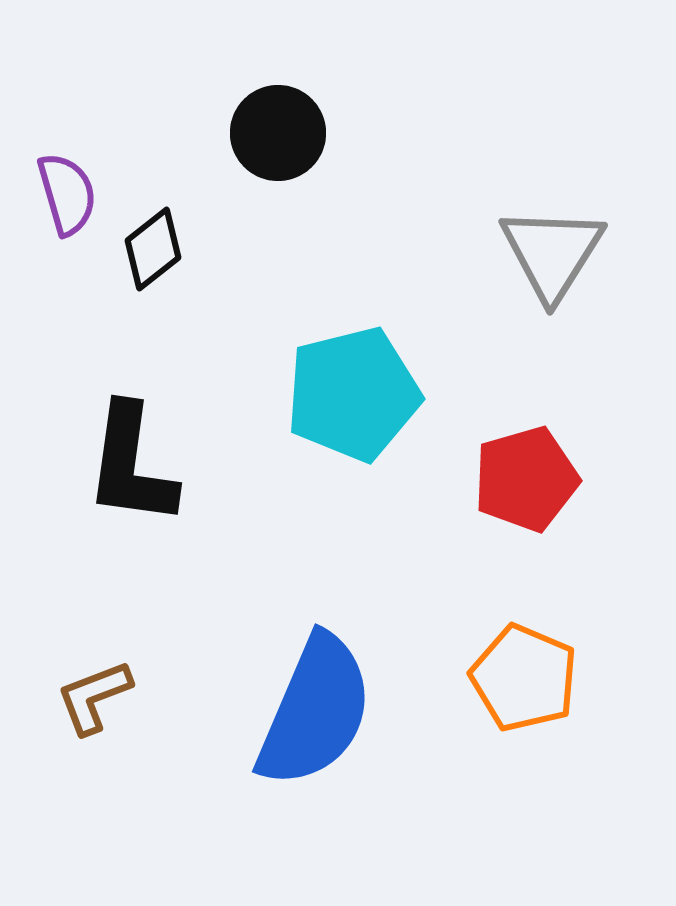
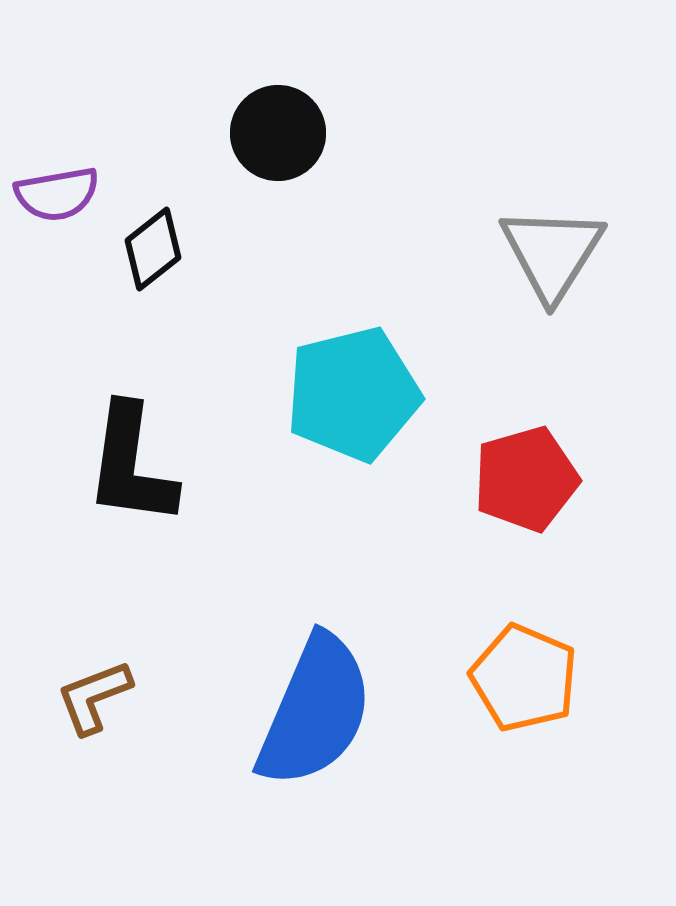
purple semicircle: moved 10 px left; rotated 96 degrees clockwise
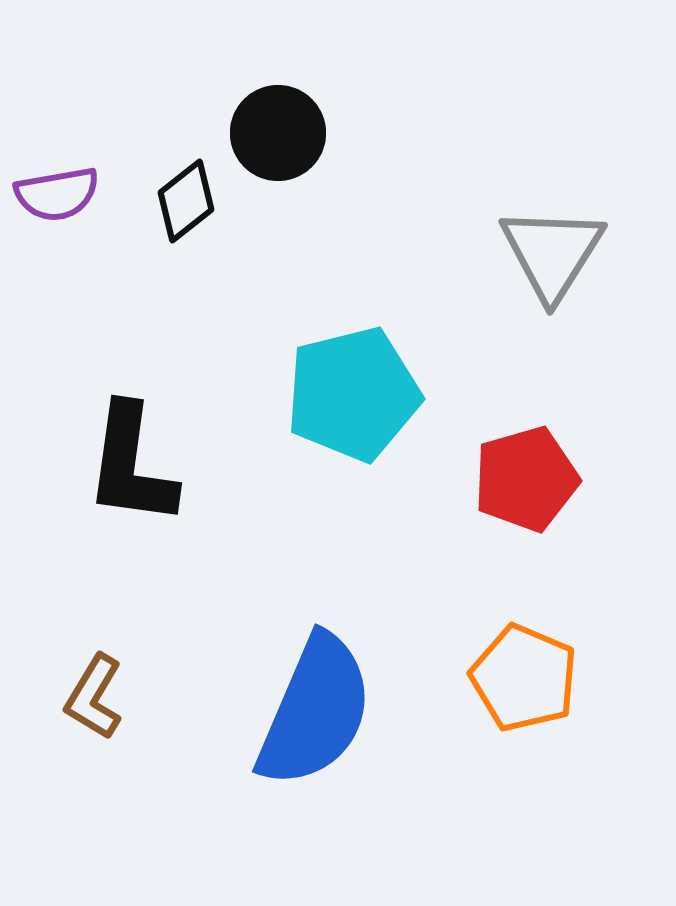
black diamond: moved 33 px right, 48 px up
brown L-shape: rotated 38 degrees counterclockwise
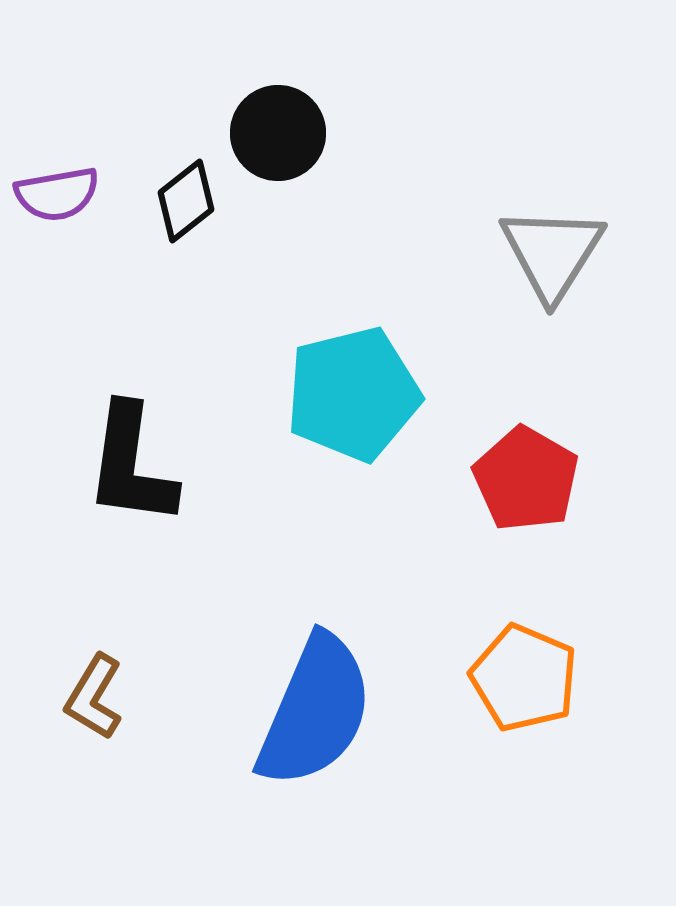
red pentagon: rotated 26 degrees counterclockwise
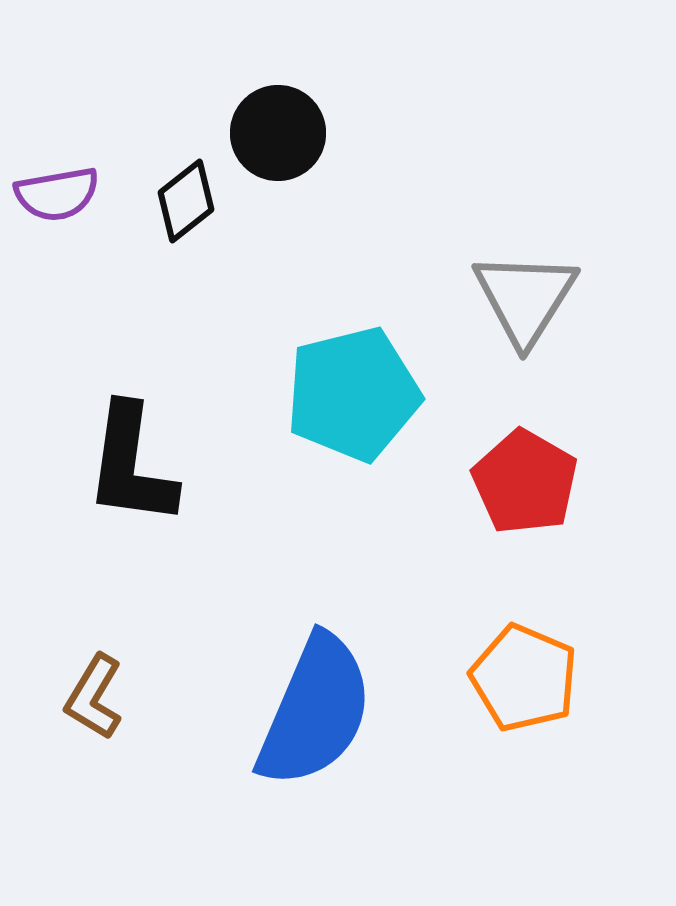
gray triangle: moved 27 px left, 45 px down
red pentagon: moved 1 px left, 3 px down
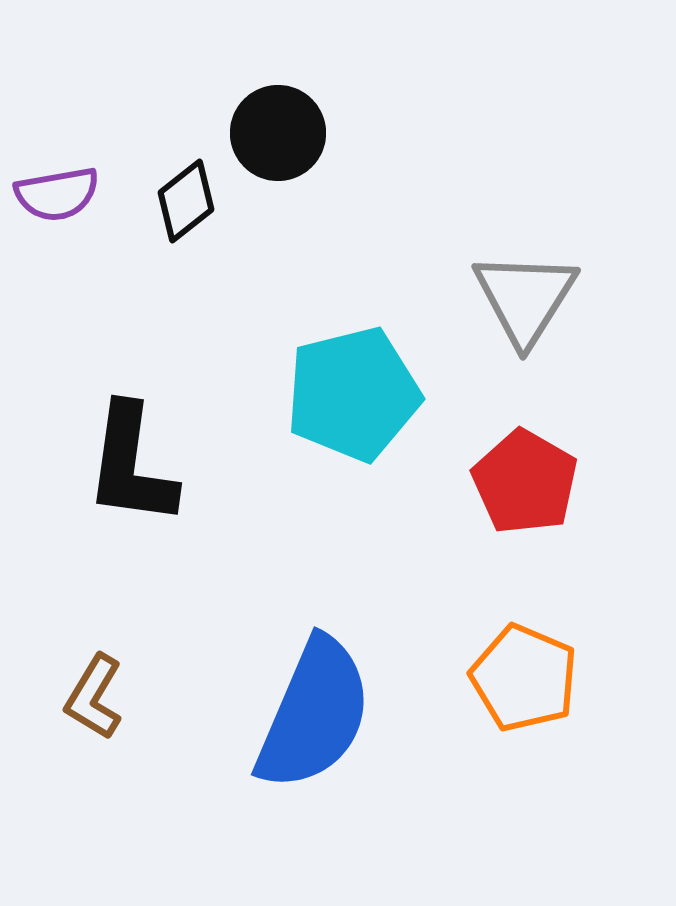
blue semicircle: moved 1 px left, 3 px down
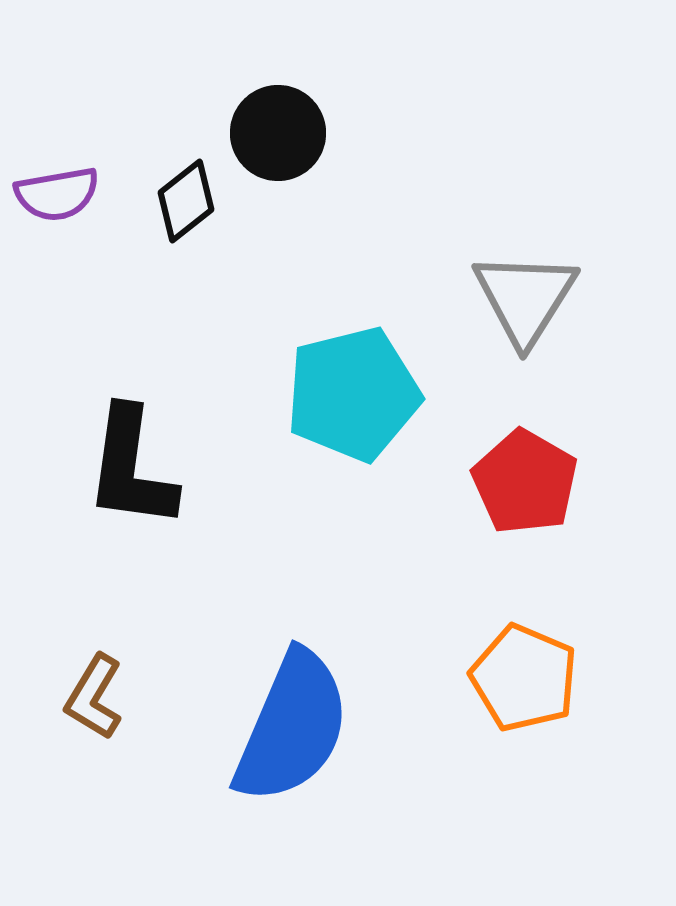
black L-shape: moved 3 px down
blue semicircle: moved 22 px left, 13 px down
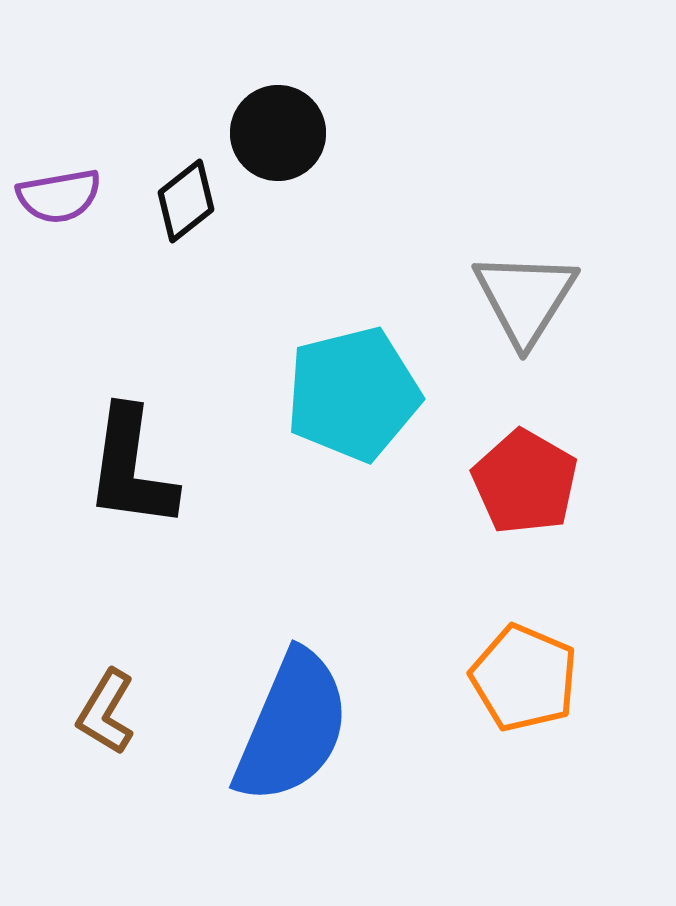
purple semicircle: moved 2 px right, 2 px down
brown L-shape: moved 12 px right, 15 px down
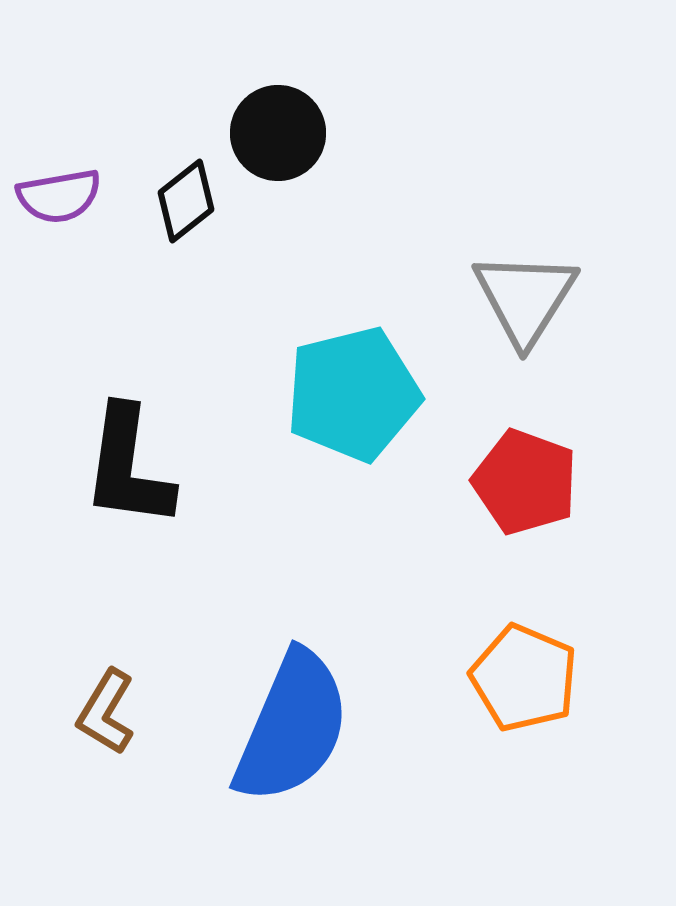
black L-shape: moved 3 px left, 1 px up
red pentagon: rotated 10 degrees counterclockwise
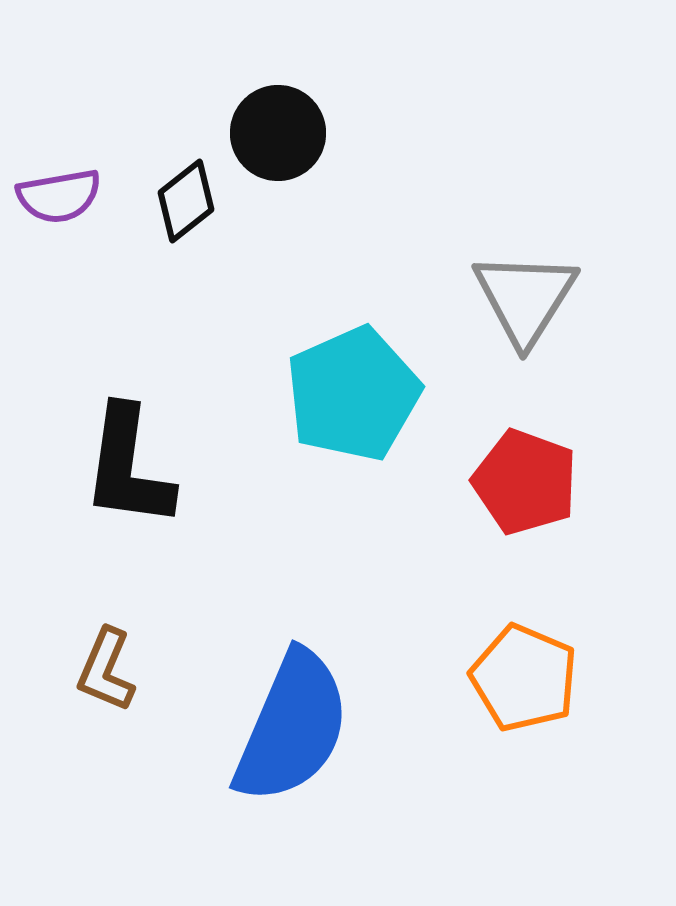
cyan pentagon: rotated 10 degrees counterclockwise
brown L-shape: moved 42 px up; rotated 8 degrees counterclockwise
